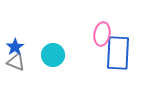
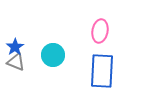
pink ellipse: moved 2 px left, 3 px up
blue rectangle: moved 16 px left, 18 px down
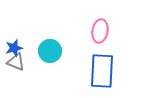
blue star: moved 1 px left, 1 px down; rotated 18 degrees clockwise
cyan circle: moved 3 px left, 4 px up
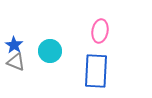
blue star: moved 3 px up; rotated 24 degrees counterclockwise
blue rectangle: moved 6 px left
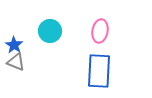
cyan circle: moved 20 px up
blue rectangle: moved 3 px right
